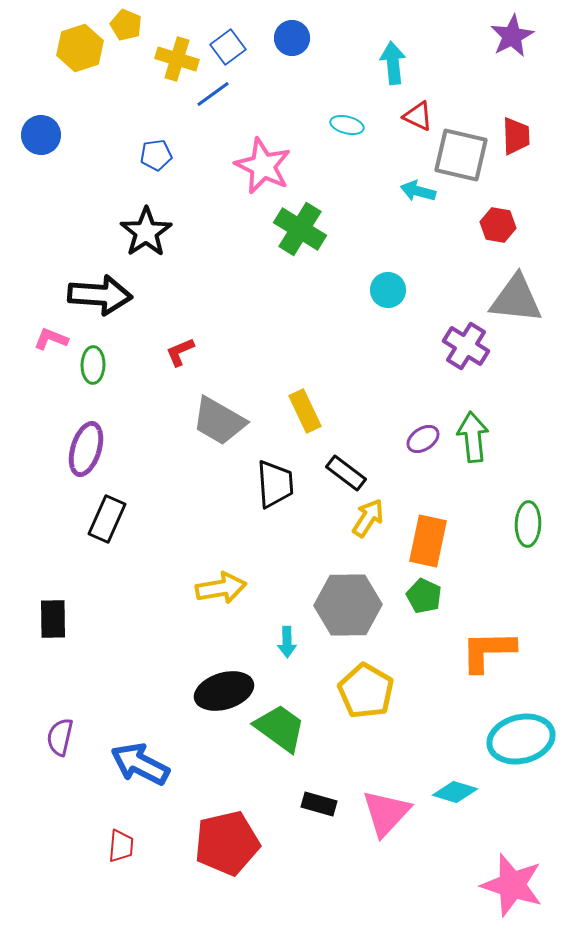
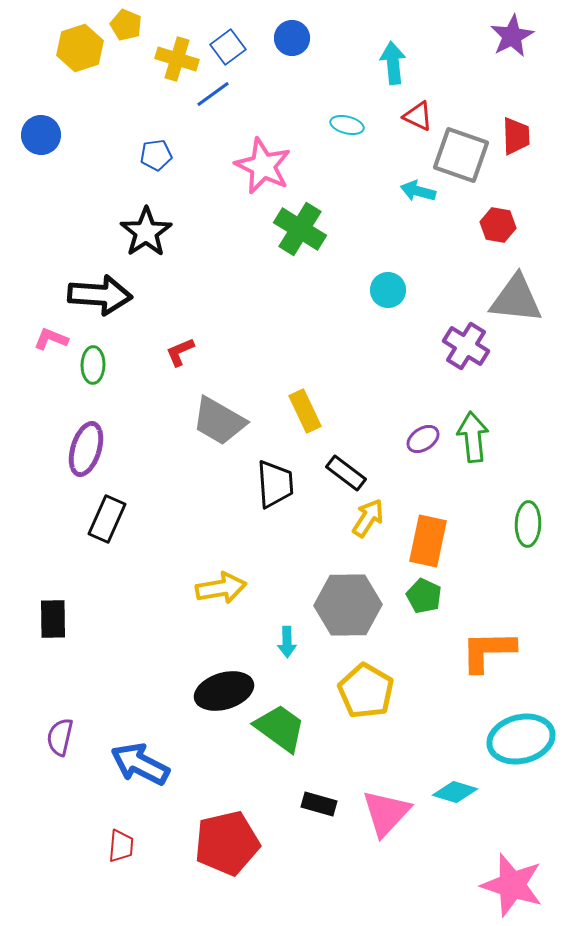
gray square at (461, 155): rotated 6 degrees clockwise
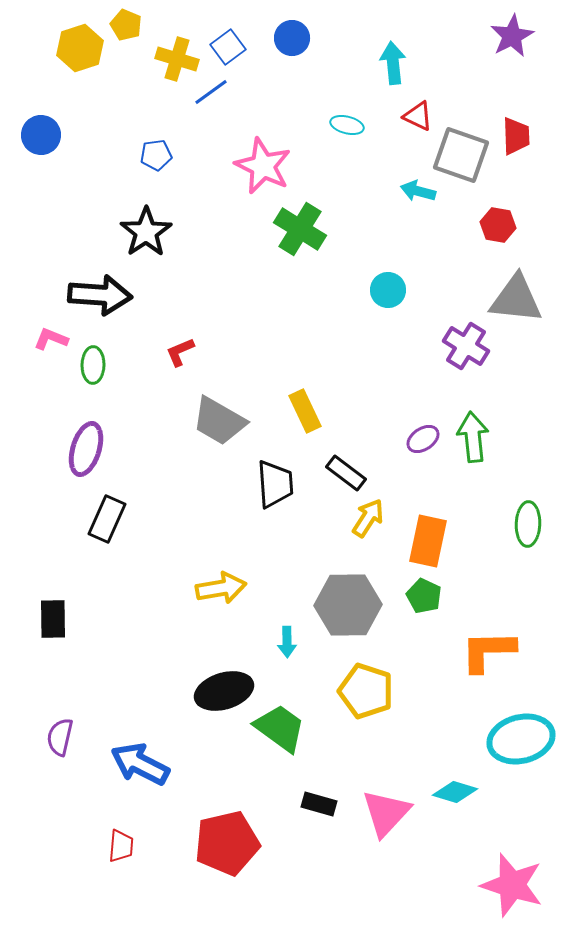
blue line at (213, 94): moved 2 px left, 2 px up
yellow pentagon at (366, 691): rotated 12 degrees counterclockwise
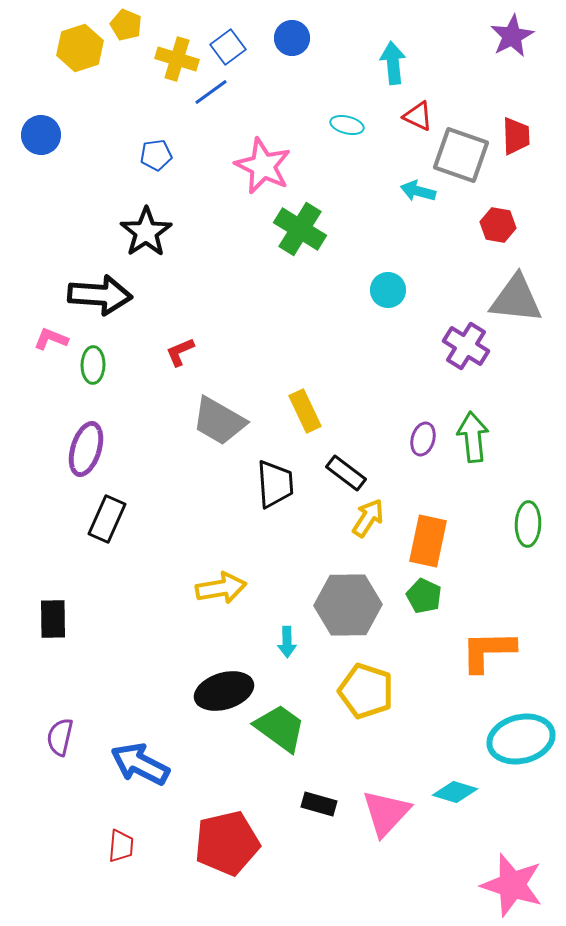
purple ellipse at (423, 439): rotated 40 degrees counterclockwise
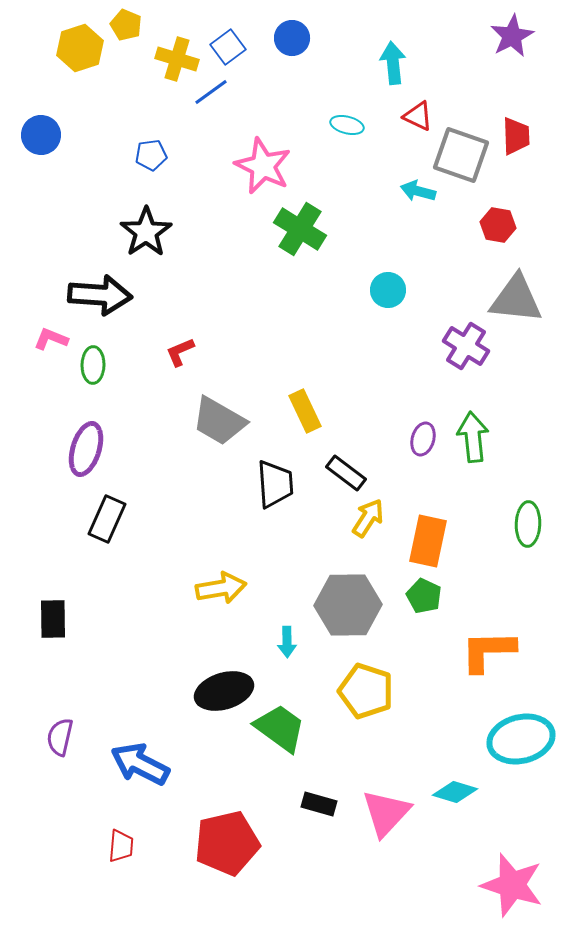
blue pentagon at (156, 155): moved 5 px left
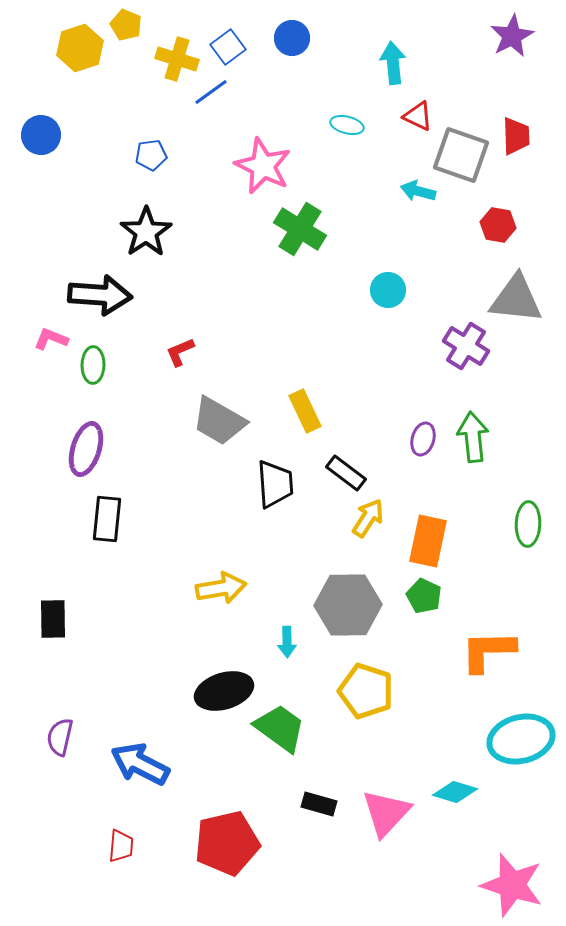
black rectangle at (107, 519): rotated 18 degrees counterclockwise
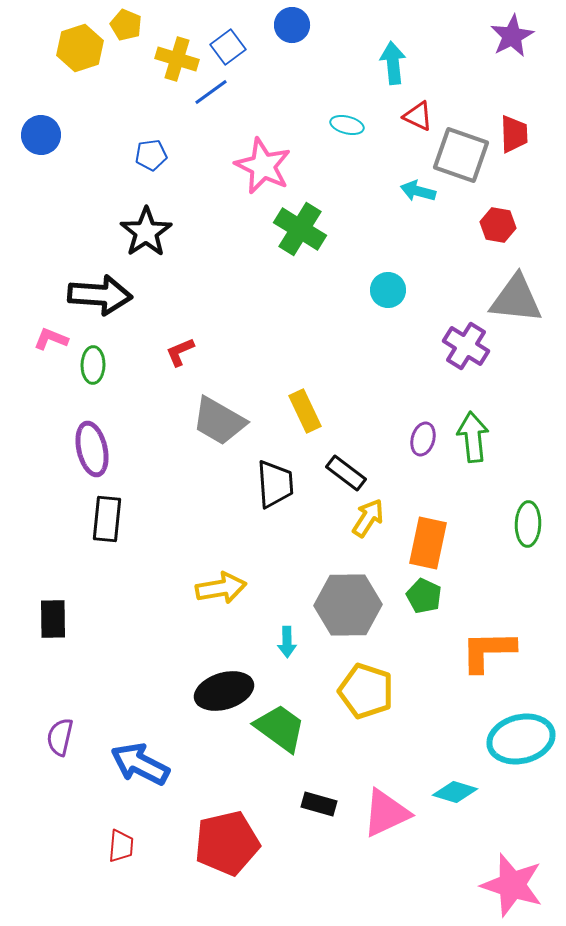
blue circle at (292, 38): moved 13 px up
red trapezoid at (516, 136): moved 2 px left, 2 px up
purple ellipse at (86, 449): moved 6 px right; rotated 30 degrees counterclockwise
orange rectangle at (428, 541): moved 2 px down
pink triangle at (386, 813): rotated 22 degrees clockwise
